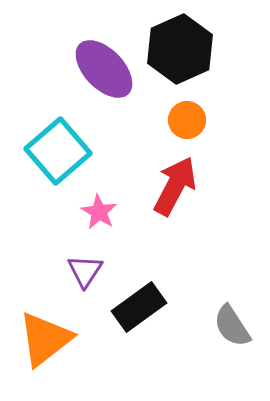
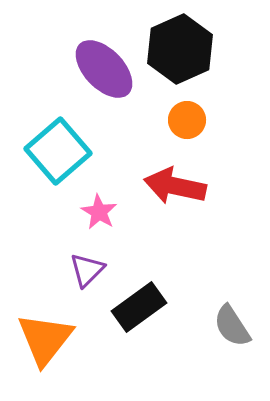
red arrow: rotated 106 degrees counterclockwise
purple triangle: moved 2 px right, 1 px up; rotated 12 degrees clockwise
orange triangle: rotated 14 degrees counterclockwise
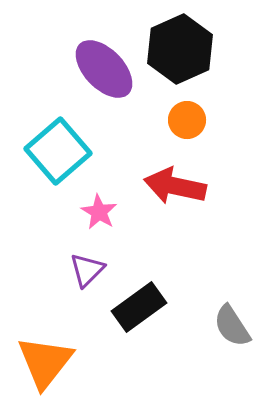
orange triangle: moved 23 px down
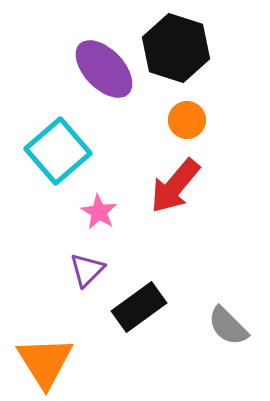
black hexagon: moved 4 px left, 1 px up; rotated 18 degrees counterclockwise
red arrow: rotated 62 degrees counterclockwise
gray semicircle: moved 4 px left; rotated 12 degrees counterclockwise
orange triangle: rotated 10 degrees counterclockwise
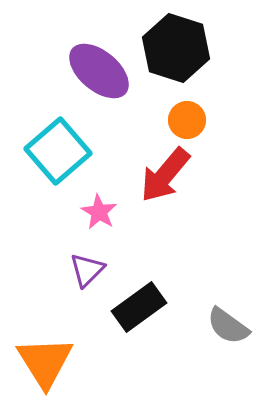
purple ellipse: moved 5 px left, 2 px down; rotated 6 degrees counterclockwise
red arrow: moved 10 px left, 11 px up
gray semicircle: rotated 9 degrees counterclockwise
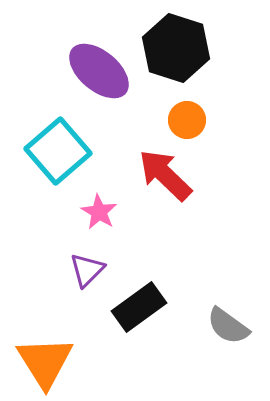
red arrow: rotated 94 degrees clockwise
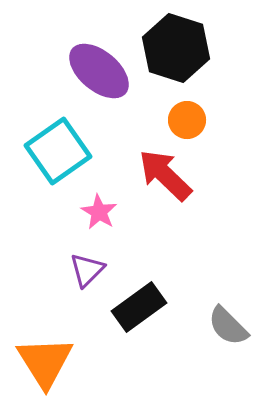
cyan square: rotated 6 degrees clockwise
gray semicircle: rotated 9 degrees clockwise
